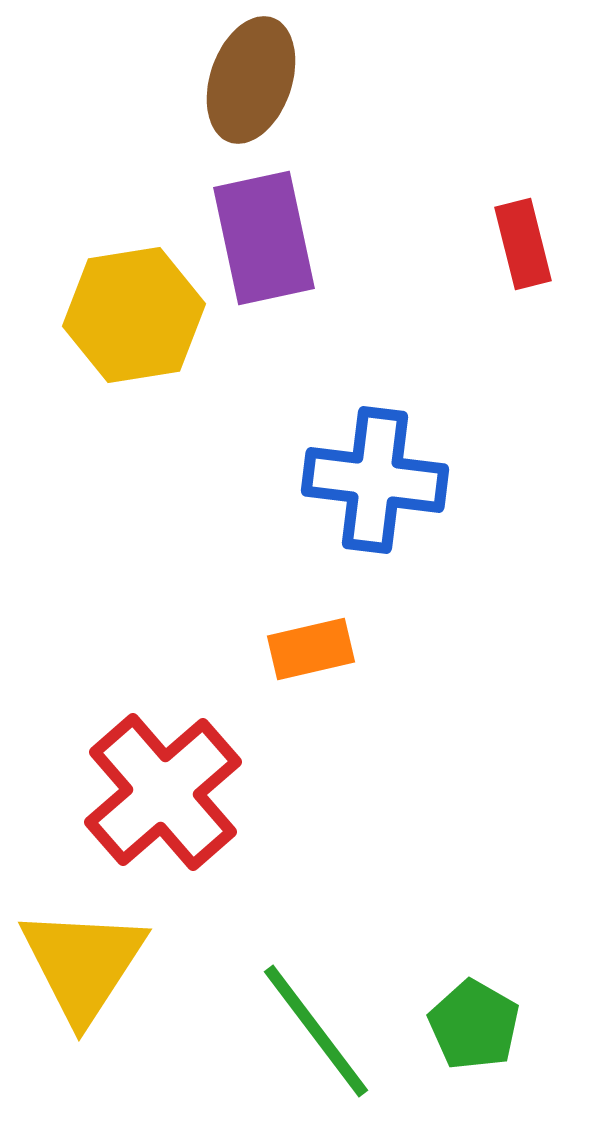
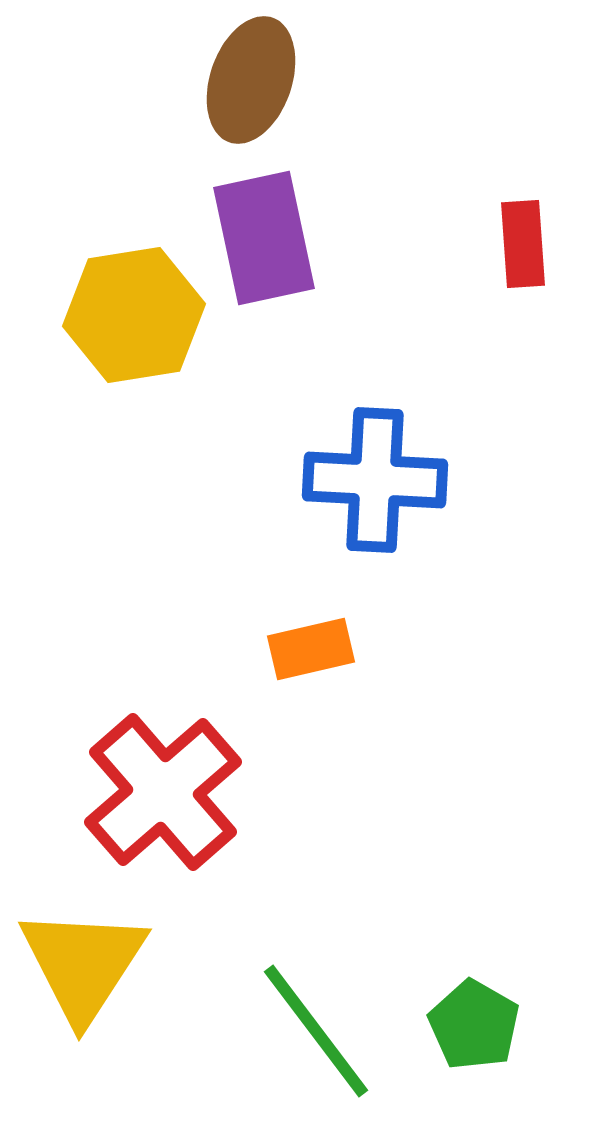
red rectangle: rotated 10 degrees clockwise
blue cross: rotated 4 degrees counterclockwise
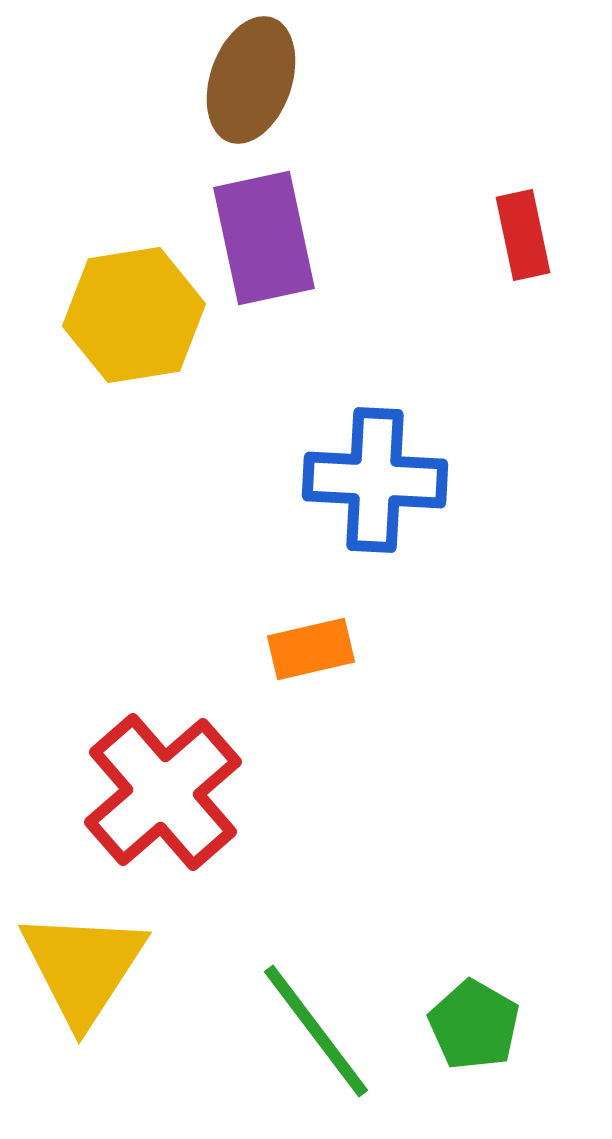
red rectangle: moved 9 px up; rotated 8 degrees counterclockwise
yellow triangle: moved 3 px down
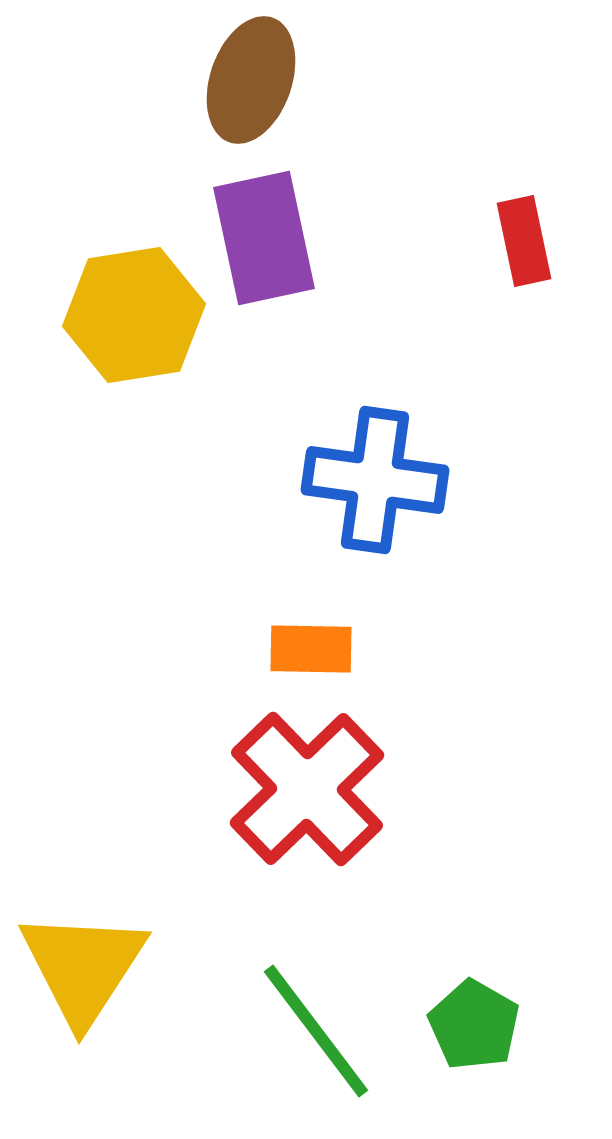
red rectangle: moved 1 px right, 6 px down
blue cross: rotated 5 degrees clockwise
orange rectangle: rotated 14 degrees clockwise
red cross: moved 144 px right, 3 px up; rotated 3 degrees counterclockwise
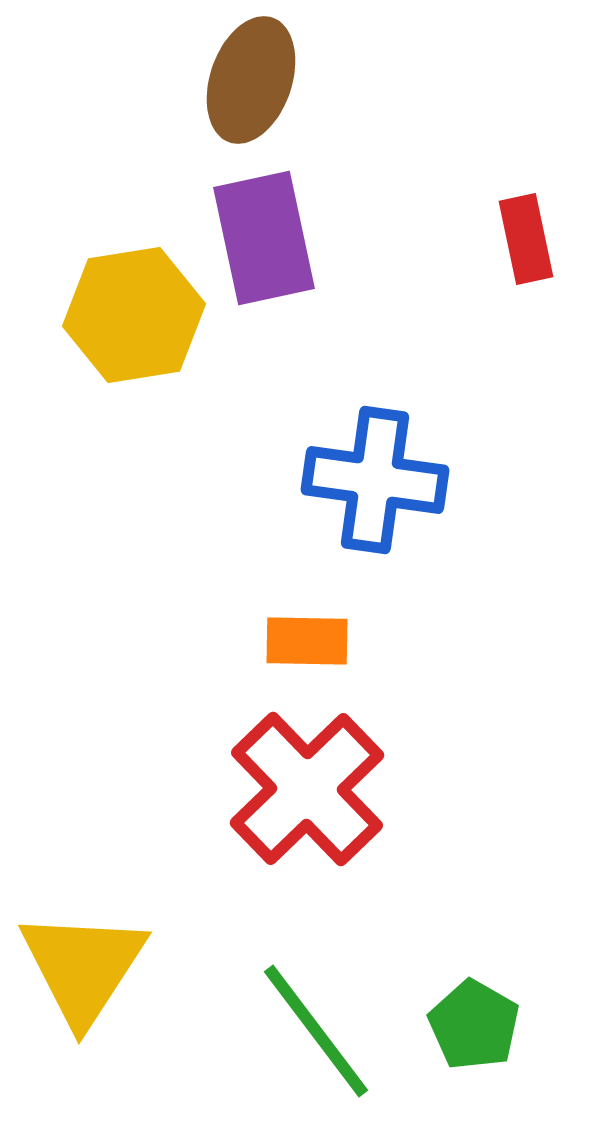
red rectangle: moved 2 px right, 2 px up
orange rectangle: moved 4 px left, 8 px up
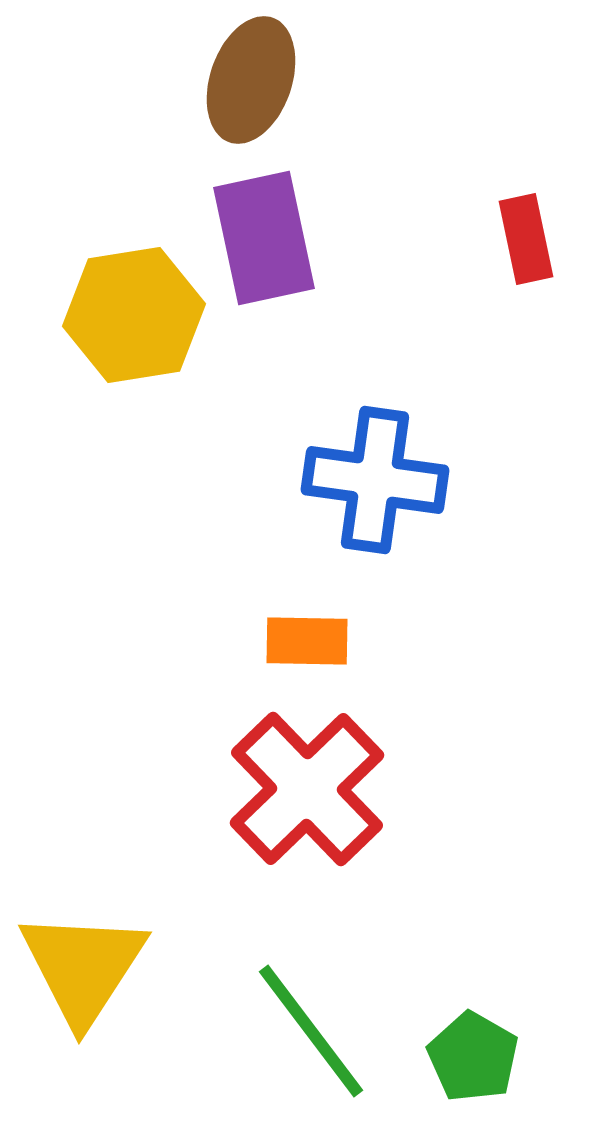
green pentagon: moved 1 px left, 32 px down
green line: moved 5 px left
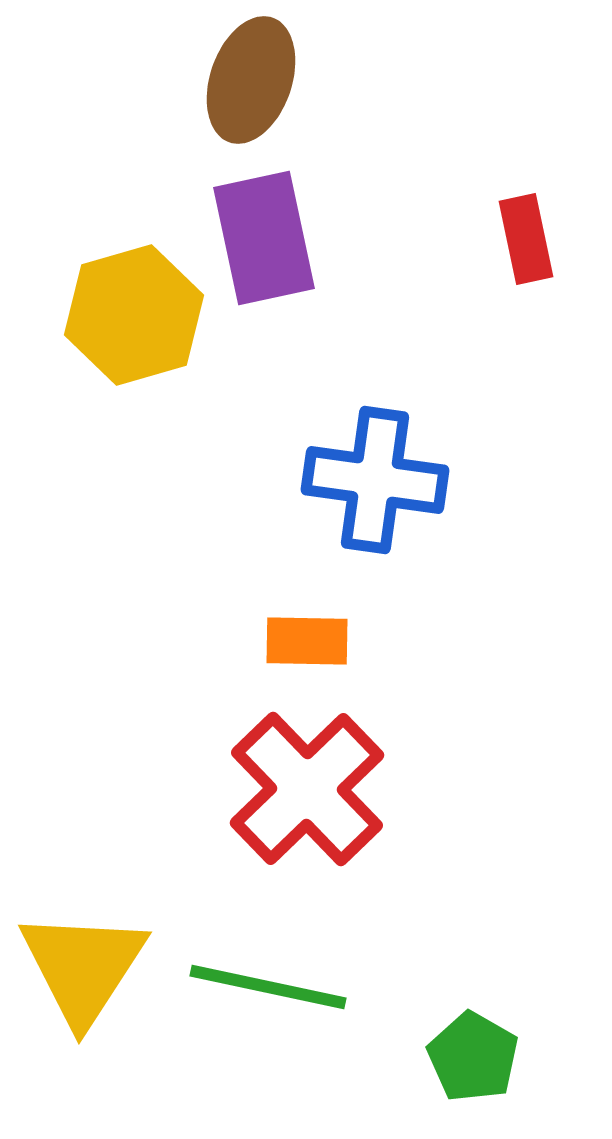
yellow hexagon: rotated 7 degrees counterclockwise
green line: moved 43 px left, 44 px up; rotated 41 degrees counterclockwise
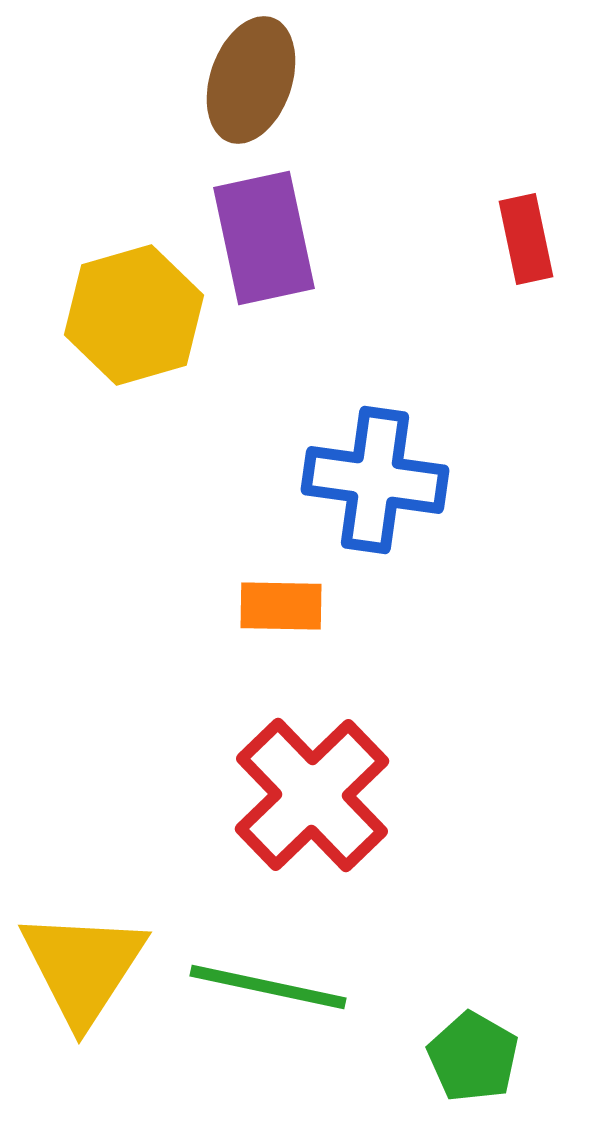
orange rectangle: moved 26 px left, 35 px up
red cross: moved 5 px right, 6 px down
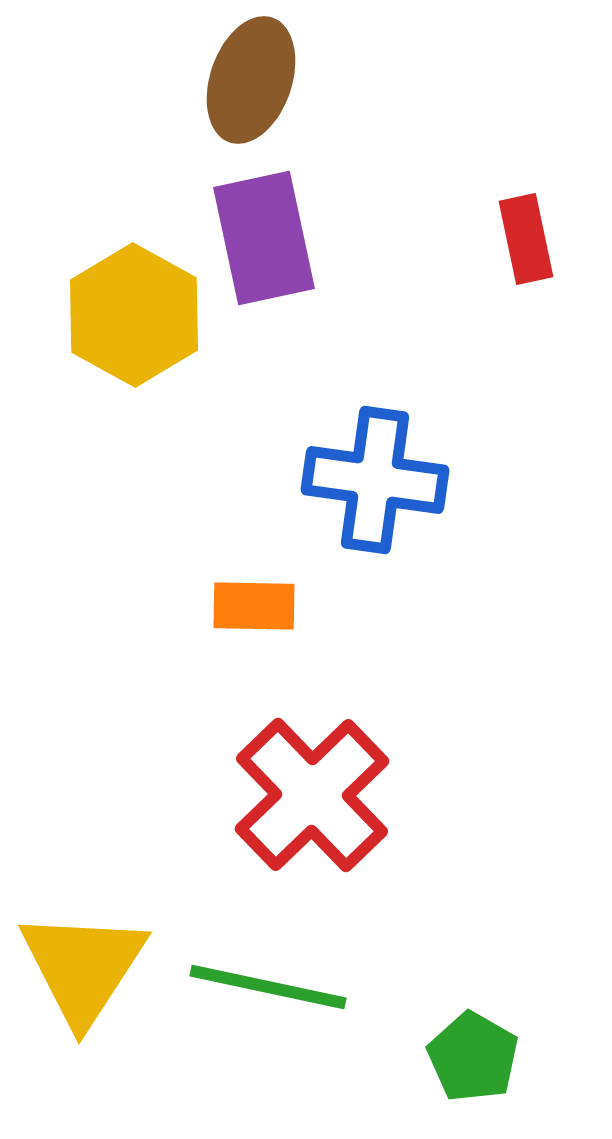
yellow hexagon: rotated 15 degrees counterclockwise
orange rectangle: moved 27 px left
